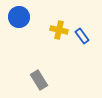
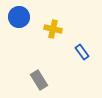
yellow cross: moved 6 px left, 1 px up
blue rectangle: moved 16 px down
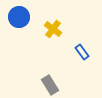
yellow cross: rotated 24 degrees clockwise
gray rectangle: moved 11 px right, 5 px down
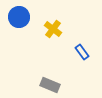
gray rectangle: rotated 36 degrees counterclockwise
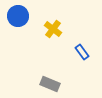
blue circle: moved 1 px left, 1 px up
gray rectangle: moved 1 px up
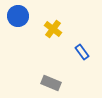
gray rectangle: moved 1 px right, 1 px up
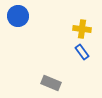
yellow cross: moved 29 px right; rotated 30 degrees counterclockwise
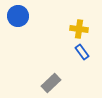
yellow cross: moved 3 px left
gray rectangle: rotated 66 degrees counterclockwise
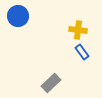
yellow cross: moved 1 px left, 1 px down
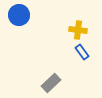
blue circle: moved 1 px right, 1 px up
